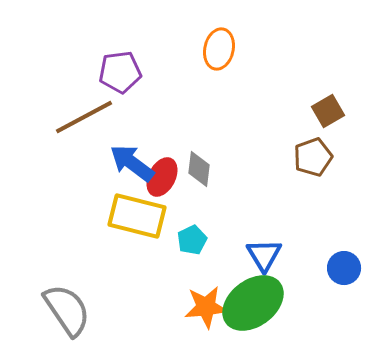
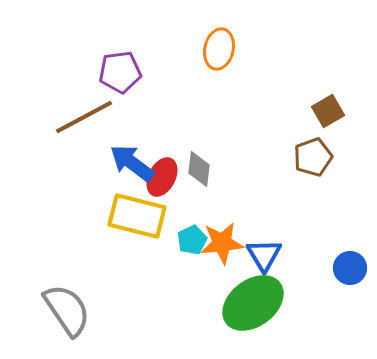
blue circle: moved 6 px right
orange star: moved 16 px right, 64 px up
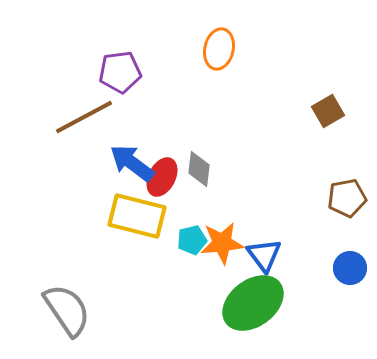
brown pentagon: moved 34 px right, 41 px down; rotated 9 degrees clockwise
cyan pentagon: rotated 12 degrees clockwise
blue triangle: rotated 6 degrees counterclockwise
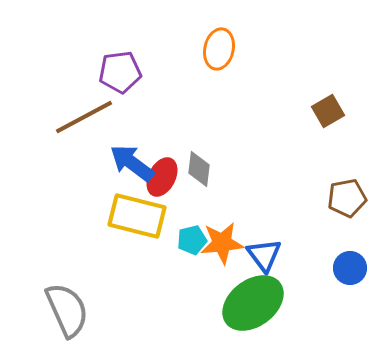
gray semicircle: rotated 10 degrees clockwise
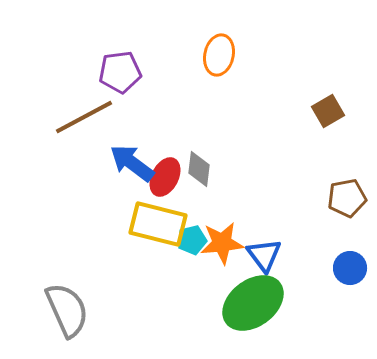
orange ellipse: moved 6 px down
red ellipse: moved 3 px right
yellow rectangle: moved 21 px right, 8 px down
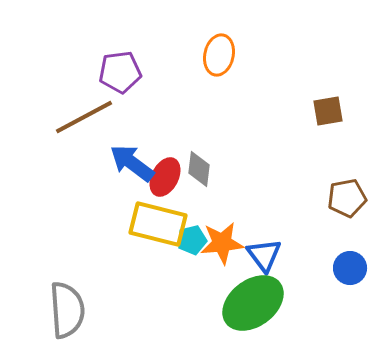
brown square: rotated 20 degrees clockwise
gray semicircle: rotated 20 degrees clockwise
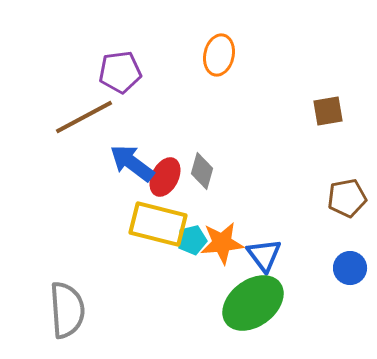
gray diamond: moved 3 px right, 2 px down; rotated 9 degrees clockwise
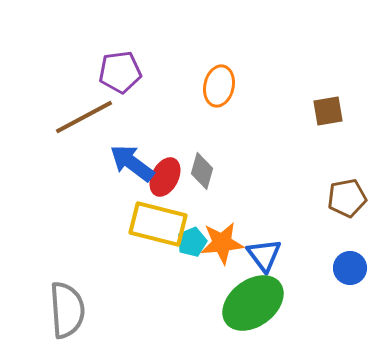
orange ellipse: moved 31 px down
cyan pentagon: moved 2 px down; rotated 8 degrees counterclockwise
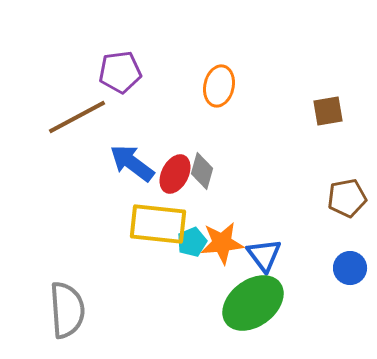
brown line: moved 7 px left
red ellipse: moved 10 px right, 3 px up
yellow rectangle: rotated 8 degrees counterclockwise
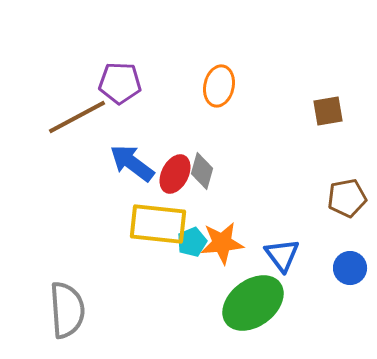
purple pentagon: moved 11 px down; rotated 9 degrees clockwise
blue triangle: moved 18 px right
